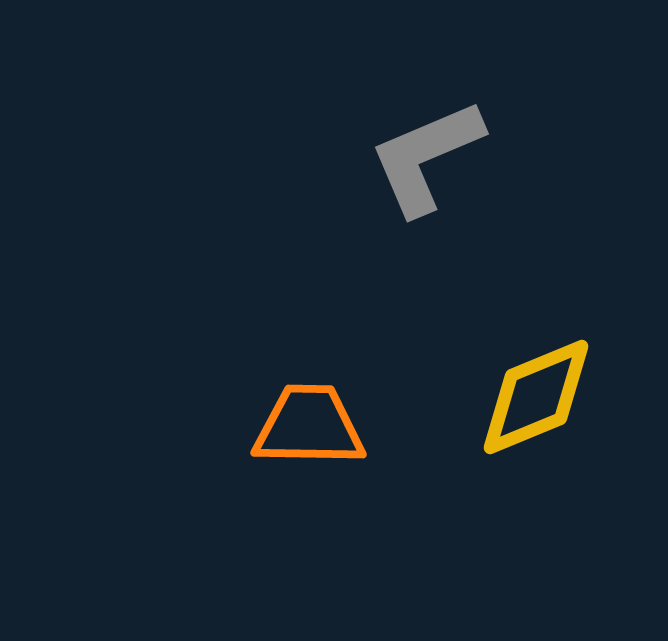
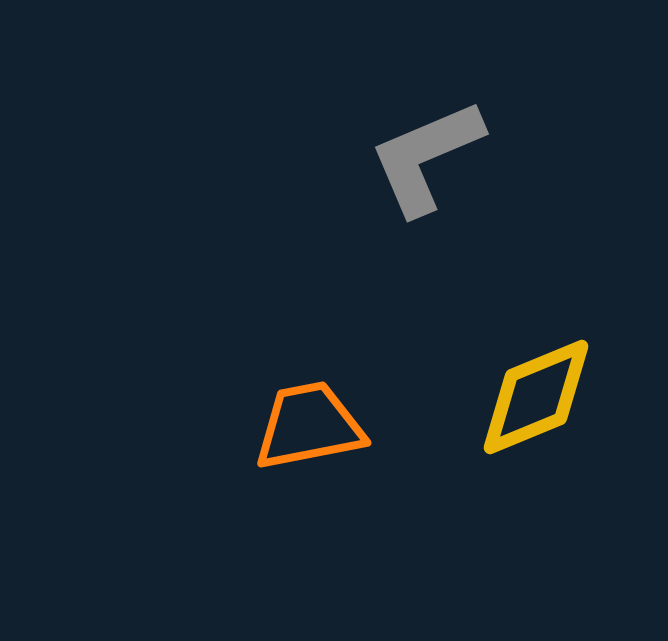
orange trapezoid: rotated 12 degrees counterclockwise
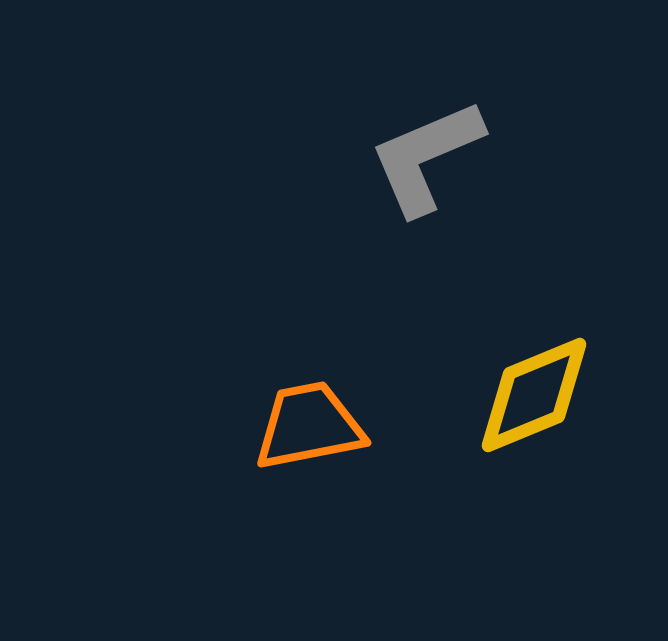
yellow diamond: moved 2 px left, 2 px up
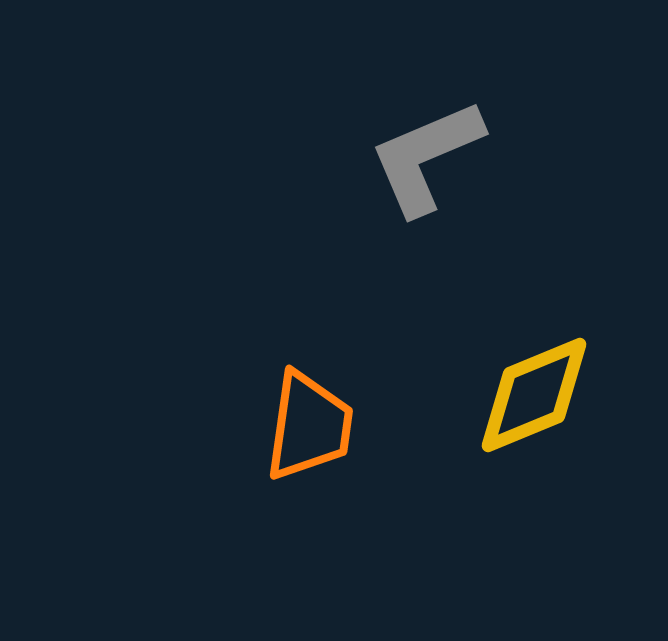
orange trapezoid: rotated 109 degrees clockwise
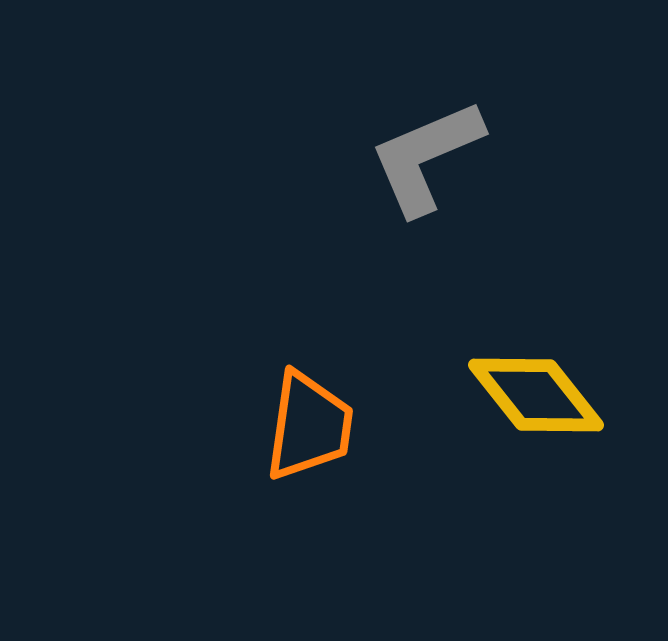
yellow diamond: moved 2 px right; rotated 74 degrees clockwise
